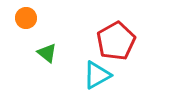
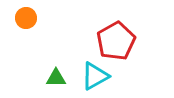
green triangle: moved 9 px right, 25 px down; rotated 40 degrees counterclockwise
cyan triangle: moved 2 px left, 1 px down
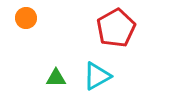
red pentagon: moved 13 px up
cyan triangle: moved 2 px right
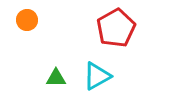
orange circle: moved 1 px right, 2 px down
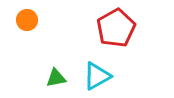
green triangle: rotated 10 degrees counterclockwise
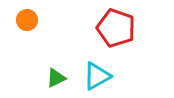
red pentagon: rotated 24 degrees counterclockwise
green triangle: rotated 15 degrees counterclockwise
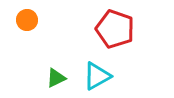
red pentagon: moved 1 px left, 1 px down
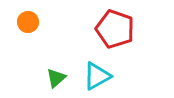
orange circle: moved 1 px right, 2 px down
green triangle: rotated 15 degrees counterclockwise
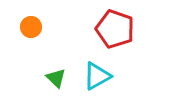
orange circle: moved 3 px right, 5 px down
green triangle: rotated 35 degrees counterclockwise
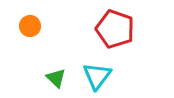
orange circle: moved 1 px left, 1 px up
cyan triangle: rotated 24 degrees counterclockwise
